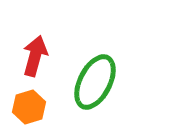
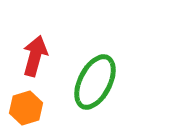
orange hexagon: moved 3 px left, 1 px down
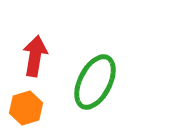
red arrow: rotated 6 degrees counterclockwise
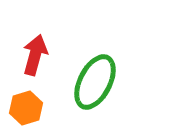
red arrow: moved 1 px up; rotated 6 degrees clockwise
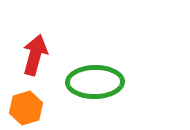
green ellipse: rotated 62 degrees clockwise
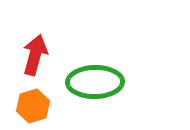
orange hexagon: moved 7 px right, 2 px up
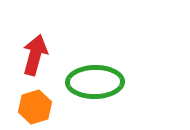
orange hexagon: moved 2 px right, 1 px down
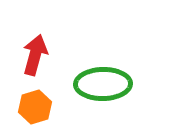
green ellipse: moved 8 px right, 2 px down
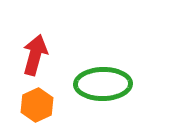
orange hexagon: moved 2 px right, 2 px up; rotated 8 degrees counterclockwise
